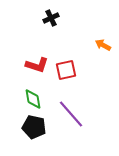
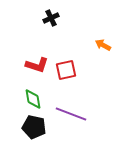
purple line: rotated 28 degrees counterclockwise
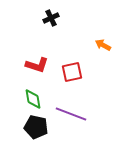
red square: moved 6 px right, 2 px down
black pentagon: moved 2 px right
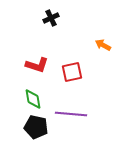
purple line: rotated 16 degrees counterclockwise
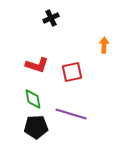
orange arrow: moved 1 px right; rotated 63 degrees clockwise
purple line: rotated 12 degrees clockwise
black pentagon: rotated 15 degrees counterclockwise
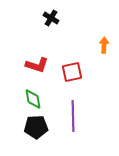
black cross: rotated 35 degrees counterclockwise
purple line: moved 2 px right, 2 px down; rotated 72 degrees clockwise
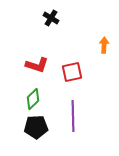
green diamond: rotated 55 degrees clockwise
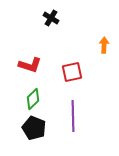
red L-shape: moved 7 px left
black pentagon: moved 2 px left, 1 px down; rotated 25 degrees clockwise
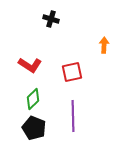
black cross: moved 1 px down; rotated 14 degrees counterclockwise
red L-shape: rotated 15 degrees clockwise
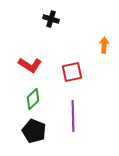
black pentagon: moved 3 px down
